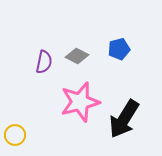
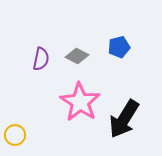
blue pentagon: moved 2 px up
purple semicircle: moved 3 px left, 3 px up
pink star: rotated 24 degrees counterclockwise
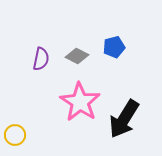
blue pentagon: moved 5 px left
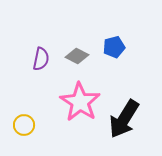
yellow circle: moved 9 px right, 10 px up
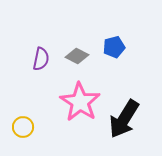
yellow circle: moved 1 px left, 2 px down
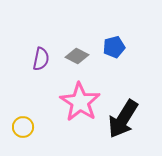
black arrow: moved 1 px left
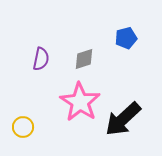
blue pentagon: moved 12 px right, 9 px up
gray diamond: moved 7 px right, 3 px down; rotated 45 degrees counterclockwise
black arrow: rotated 15 degrees clockwise
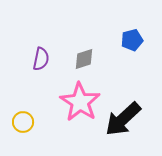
blue pentagon: moved 6 px right, 2 px down
yellow circle: moved 5 px up
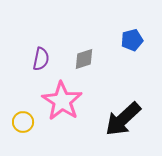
pink star: moved 18 px left, 1 px up
